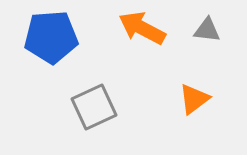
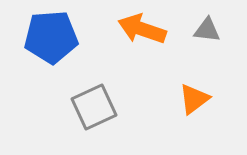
orange arrow: moved 1 px down; rotated 9 degrees counterclockwise
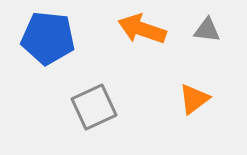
blue pentagon: moved 3 px left, 1 px down; rotated 10 degrees clockwise
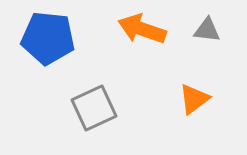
gray square: moved 1 px down
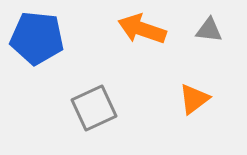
gray triangle: moved 2 px right
blue pentagon: moved 11 px left
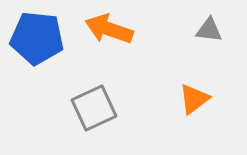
orange arrow: moved 33 px left
